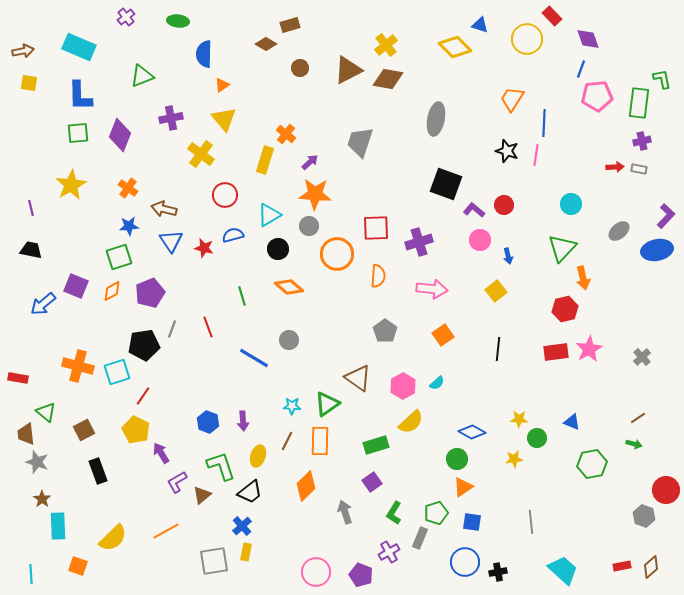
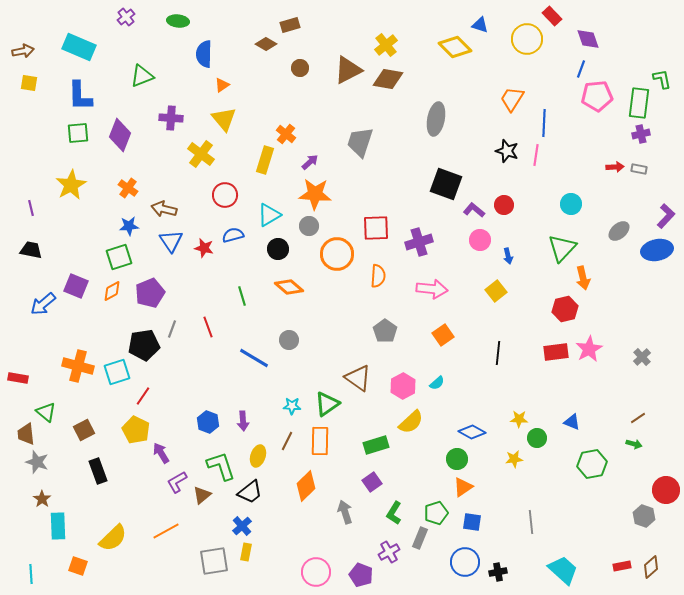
purple cross at (171, 118): rotated 15 degrees clockwise
purple cross at (642, 141): moved 1 px left, 7 px up
black line at (498, 349): moved 4 px down
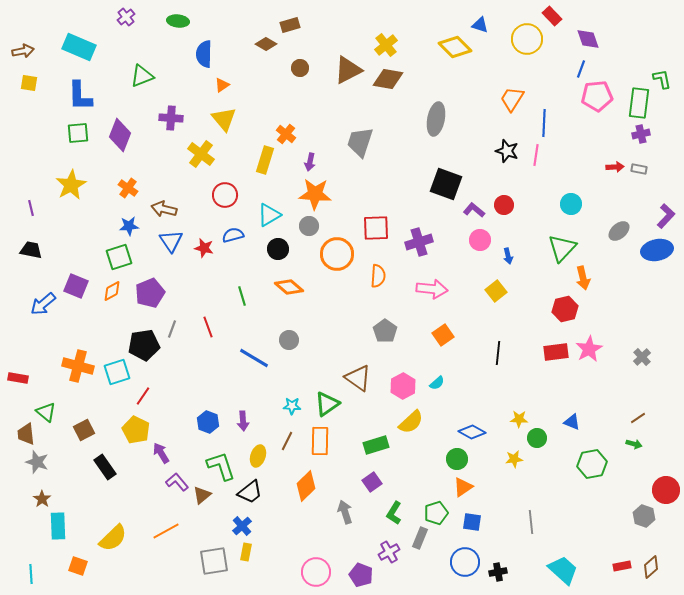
purple arrow at (310, 162): rotated 144 degrees clockwise
black rectangle at (98, 471): moved 7 px right, 4 px up; rotated 15 degrees counterclockwise
purple L-shape at (177, 482): rotated 80 degrees clockwise
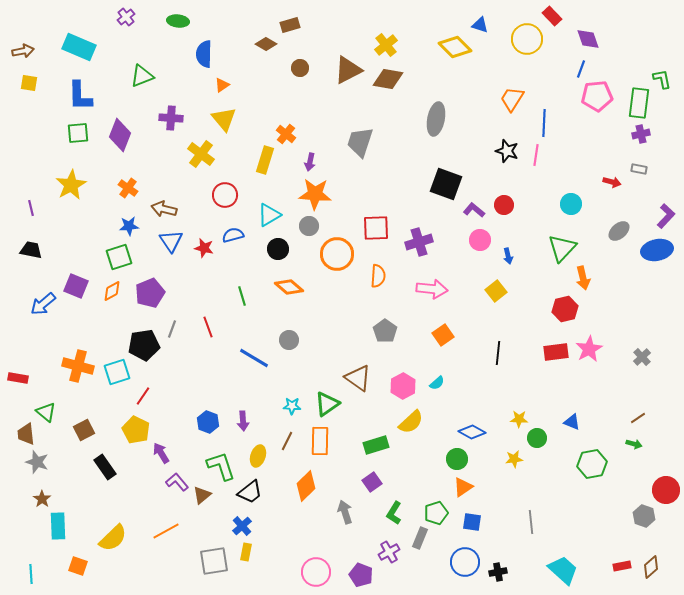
red arrow at (615, 167): moved 3 px left, 15 px down; rotated 18 degrees clockwise
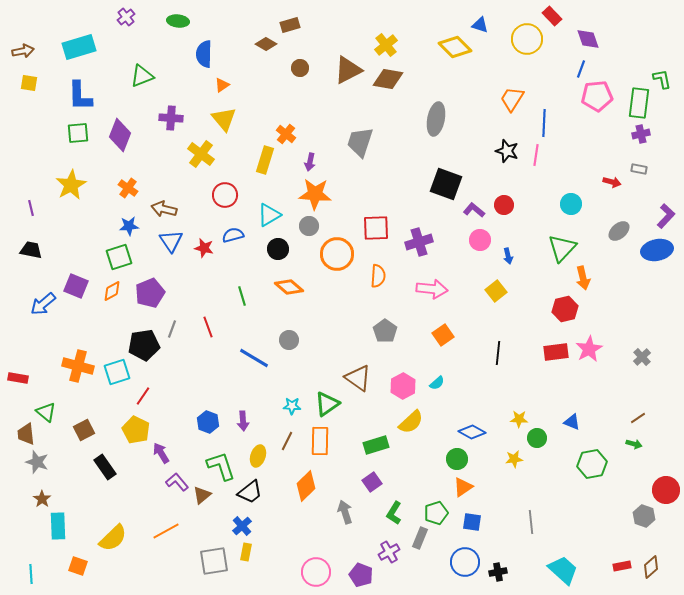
cyan rectangle at (79, 47): rotated 40 degrees counterclockwise
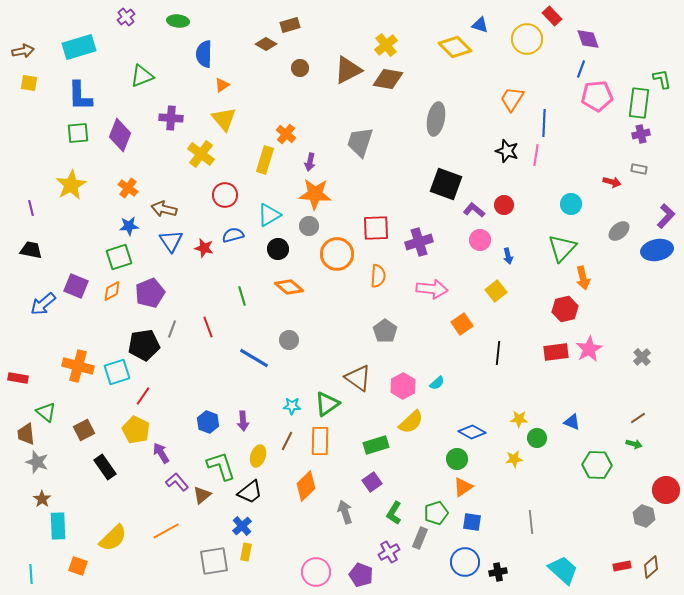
orange square at (443, 335): moved 19 px right, 11 px up
green hexagon at (592, 464): moved 5 px right, 1 px down; rotated 12 degrees clockwise
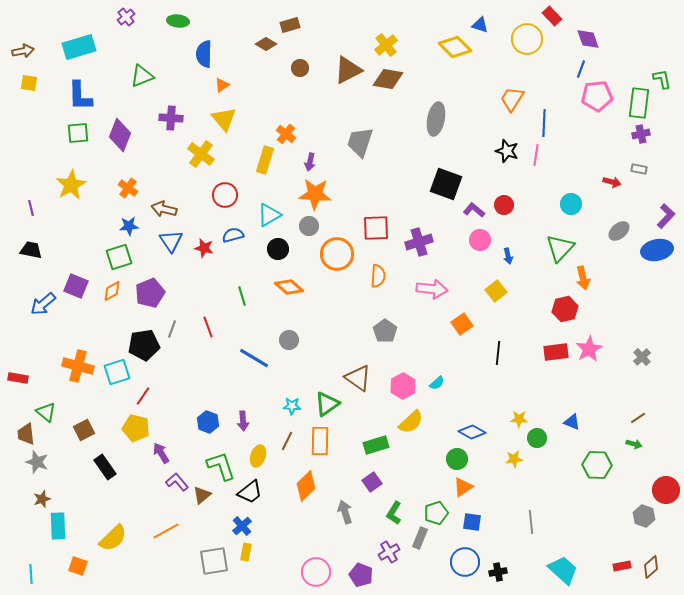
green triangle at (562, 248): moved 2 px left
yellow pentagon at (136, 430): moved 2 px up; rotated 12 degrees counterclockwise
brown star at (42, 499): rotated 18 degrees clockwise
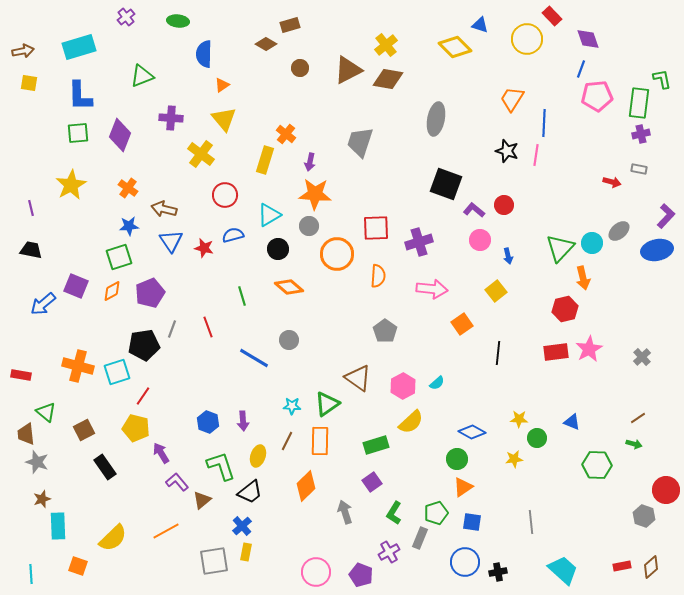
cyan circle at (571, 204): moved 21 px right, 39 px down
red rectangle at (18, 378): moved 3 px right, 3 px up
brown triangle at (202, 495): moved 5 px down
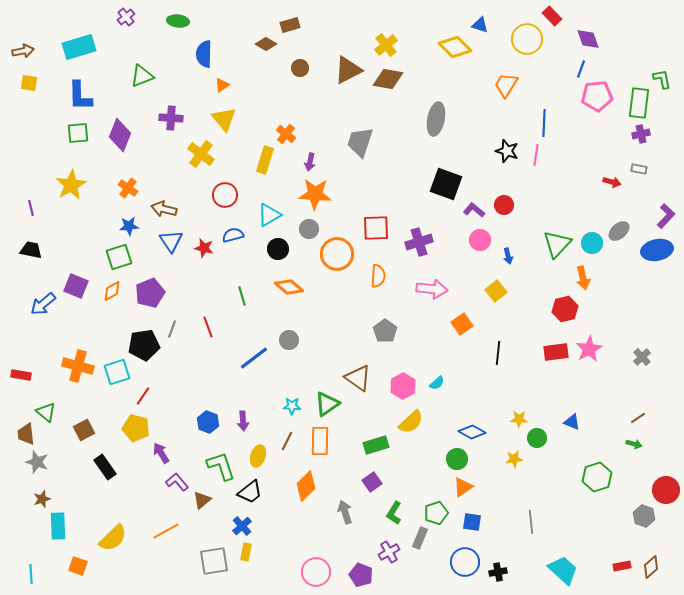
orange trapezoid at (512, 99): moved 6 px left, 14 px up
gray circle at (309, 226): moved 3 px down
green triangle at (560, 248): moved 3 px left, 4 px up
blue line at (254, 358): rotated 68 degrees counterclockwise
green hexagon at (597, 465): moved 12 px down; rotated 20 degrees counterclockwise
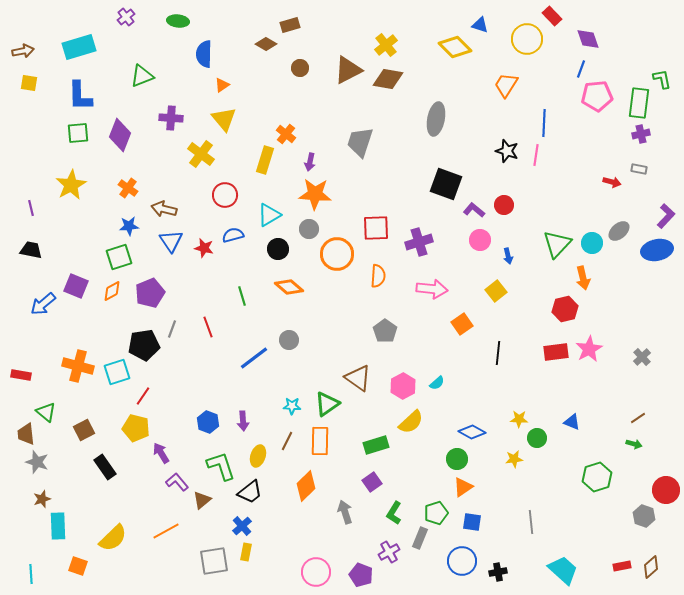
blue circle at (465, 562): moved 3 px left, 1 px up
